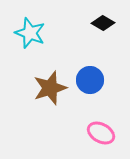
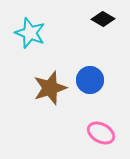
black diamond: moved 4 px up
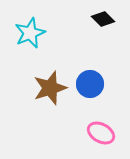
black diamond: rotated 15 degrees clockwise
cyan star: rotated 28 degrees clockwise
blue circle: moved 4 px down
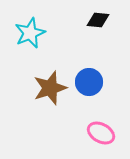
black diamond: moved 5 px left, 1 px down; rotated 40 degrees counterclockwise
blue circle: moved 1 px left, 2 px up
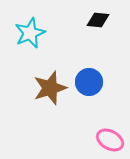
pink ellipse: moved 9 px right, 7 px down
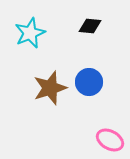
black diamond: moved 8 px left, 6 px down
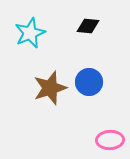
black diamond: moved 2 px left
pink ellipse: rotated 32 degrees counterclockwise
